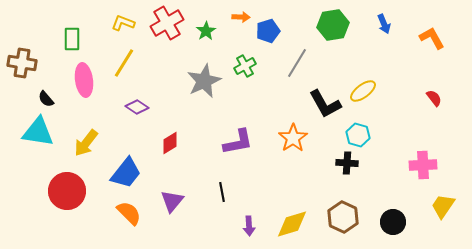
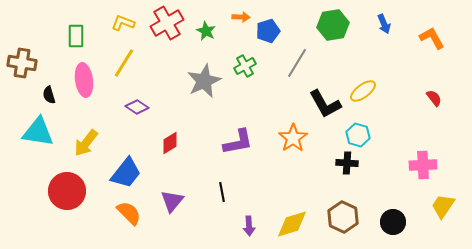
green star: rotated 12 degrees counterclockwise
green rectangle: moved 4 px right, 3 px up
black semicircle: moved 3 px right, 4 px up; rotated 24 degrees clockwise
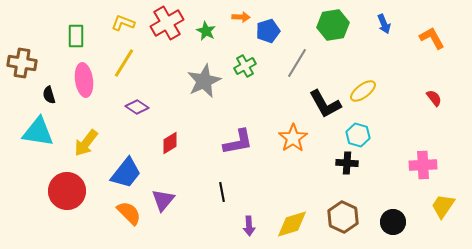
purple triangle: moved 9 px left, 1 px up
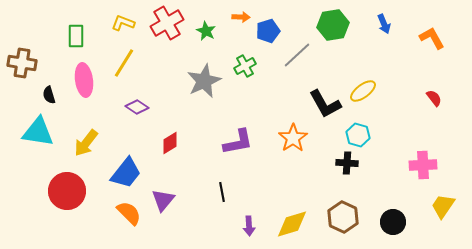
gray line: moved 8 px up; rotated 16 degrees clockwise
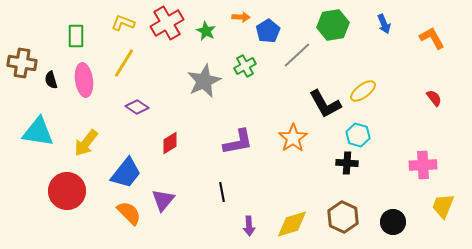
blue pentagon: rotated 15 degrees counterclockwise
black semicircle: moved 2 px right, 15 px up
yellow trapezoid: rotated 12 degrees counterclockwise
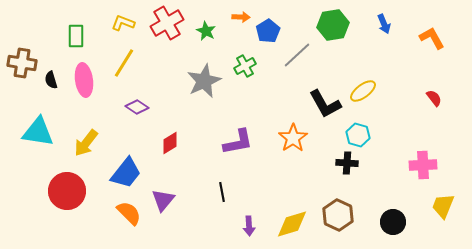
brown hexagon: moved 5 px left, 2 px up
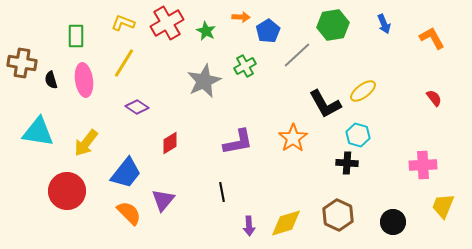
yellow diamond: moved 6 px left, 1 px up
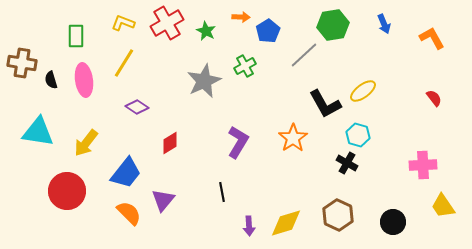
gray line: moved 7 px right
purple L-shape: rotated 48 degrees counterclockwise
black cross: rotated 25 degrees clockwise
yellow trapezoid: rotated 56 degrees counterclockwise
